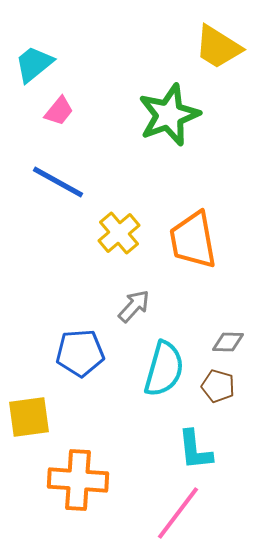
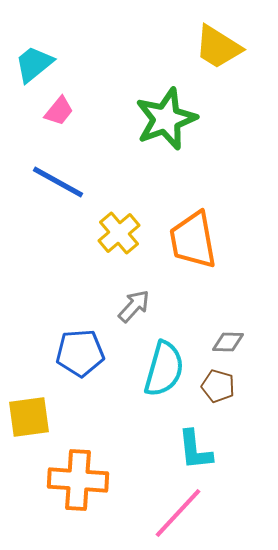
green star: moved 3 px left, 4 px down
pink line: rotated 6 degrees clockwise
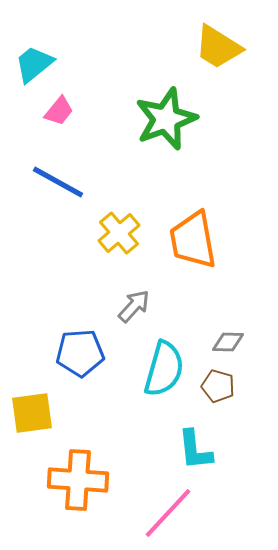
yellow square: moved 3 px right, 4 px up
pink line: moved 10 px left
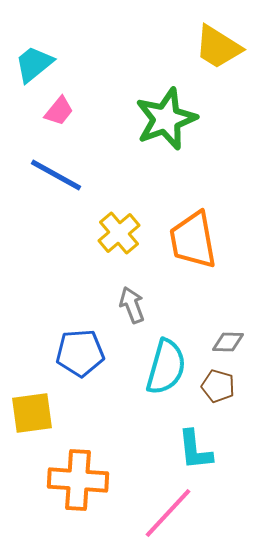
blue line: moved 2 px left, 7 px up
gray arrow: moved 2 px left, 1 px up; rotated 63 degrees counterclockwise
cyan semicircle: moved 2 px right, 2 px up
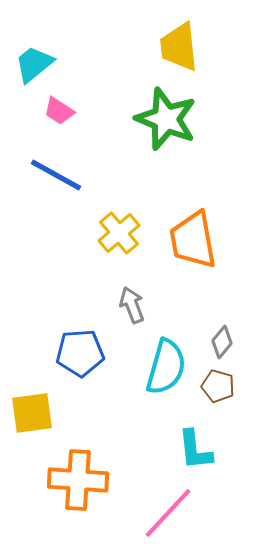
yellow trapezoid: moved 39 px left; rotated 52 degrees clockwise
pink trapezoid: rotated 84 degrees clockwise
green star: rotated 30 degrees counterclockwise
gray diamond: moved 6 px left; rotated 52 degrees counterclockwise
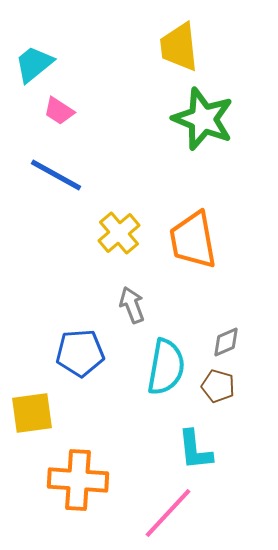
green star: moved 37 px right
gray diamond: moved 4 px right; rotated 28 degrees clockwise
cyan semicircle: rotated 6 degrees counterclockwise
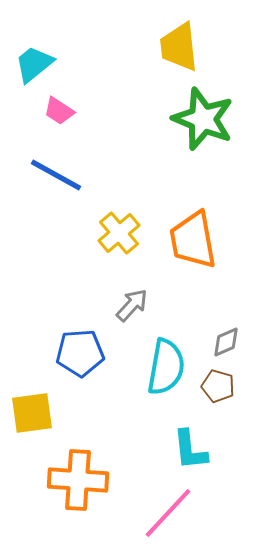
gray arrow: rotated 63 degrees clockwise
cyan L-shape: moved 5 px left
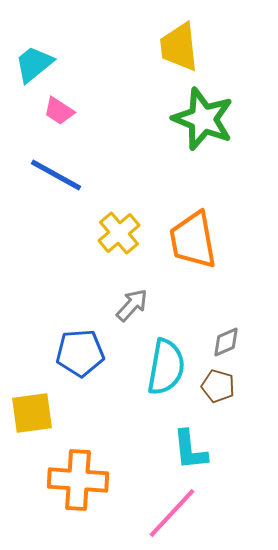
pink line: moved 4 px right
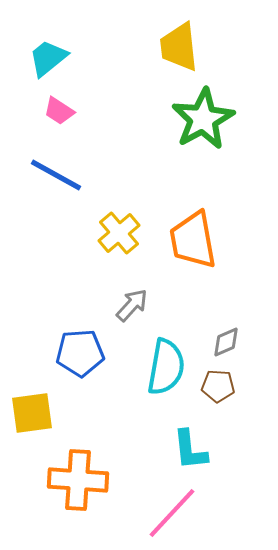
cyan trapezoid: moved 14 px right, 6 px up
green star: rotated 22 degrees clockwise
brown pentagon: rotated 12 degrees counterclockwise
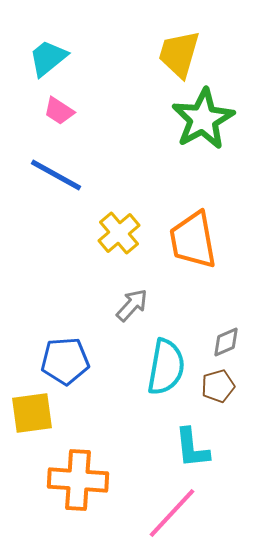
yellow trapezoid: moved 7 px down; rotated 22 degrees clockwise
blue pentagon: moved 15 px left, 8 px down
brown pentagon: rotated 20 degrees counterclockwise
cyan L-shape: moved 2 px right, 2 px up
